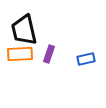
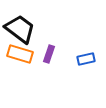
black trapezoid: moved 4 px left, 1 px up; rotated 140 degrees clockwise
orange rectangle: rotated 20 degrees clockwise
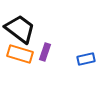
purple rectangle: moved 4 px left, 2 px up
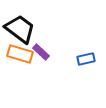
purple rectangle: moved 4 px left; rotated 66 degrees counterclockwise
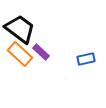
orange rectangle: rotated 25 degrees clockwise
